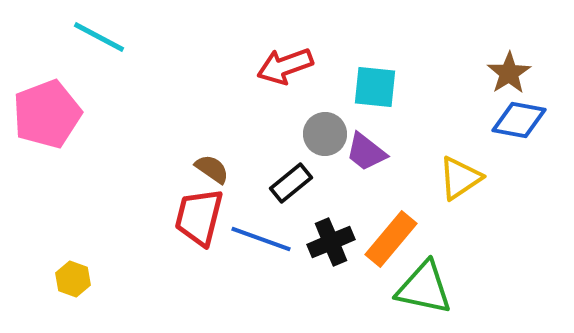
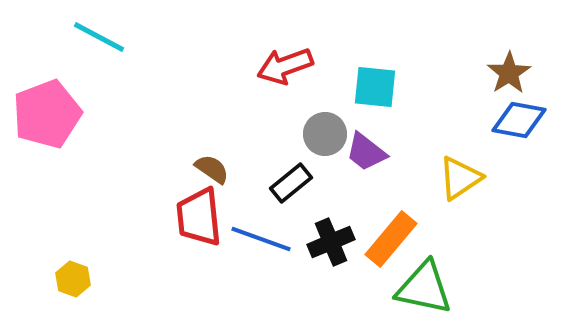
red trapezoid: rotated 20 degrees counterclockwise
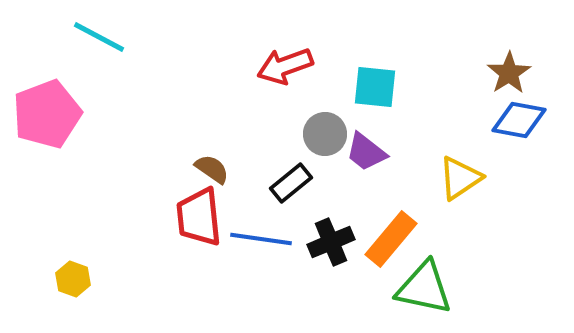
blue line: rotated 12 degrees counterclockwise
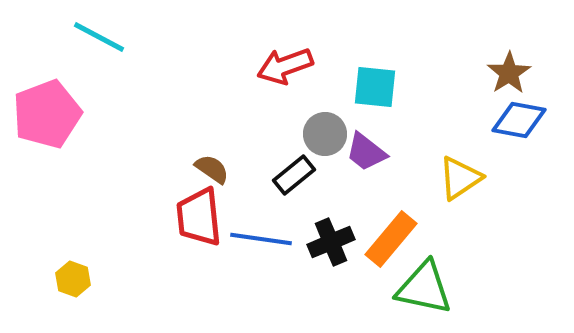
black rectangle: moved 3 px right, 8 px up
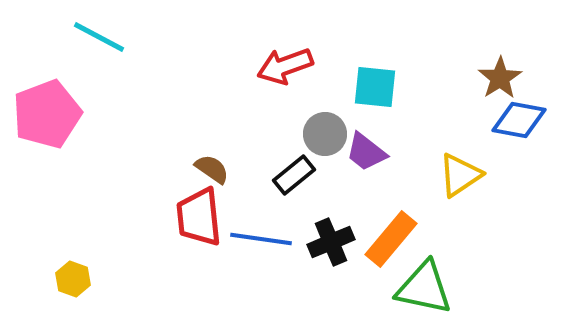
brown star: moved 9 px left, 5 px down
yellow triangle: moved 3 px up
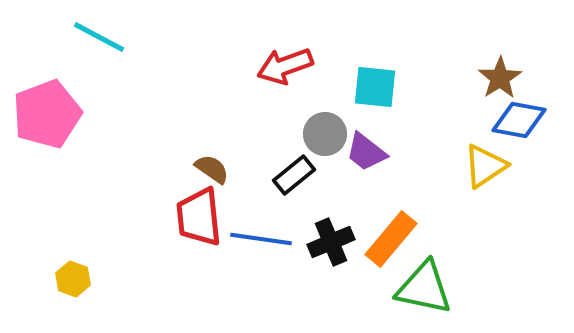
yellow triangle: moved 25 px right, 9 px up
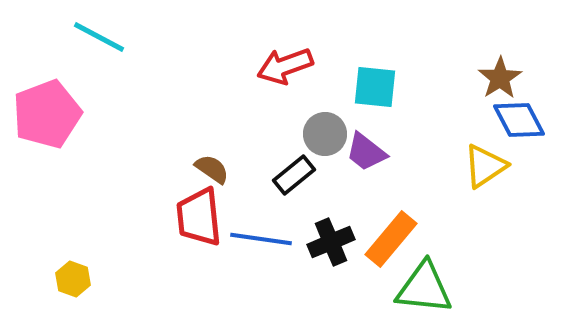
blue diamond: rotated 52 degrees clockwise
green triangle: rotated 6 degrees counterclockwise
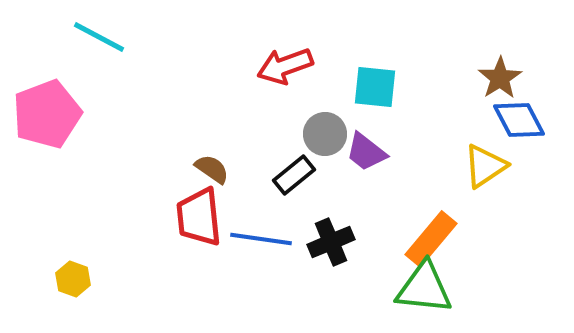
orange rectangle: moved 40 px right
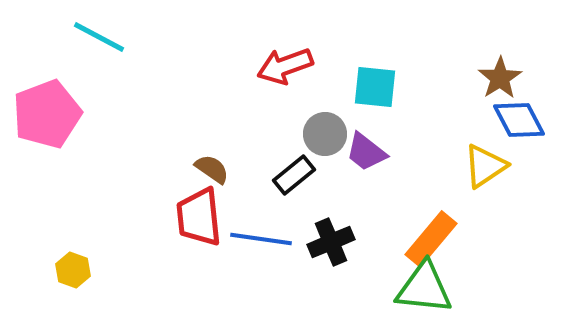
yellow hexagon: moved 9 px up
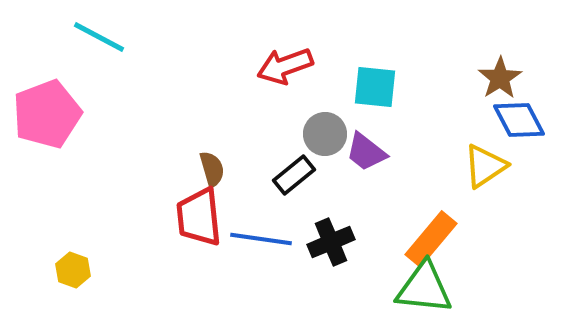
brown semicircle: rotated 39 degrees clockwise
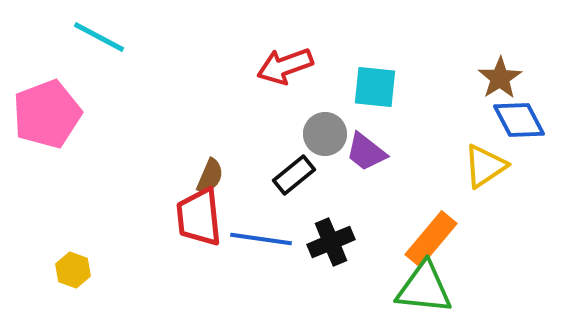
brown semicircle: moved 2 px left, 7 px down; rotated 39 degrees clockwise
